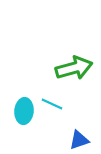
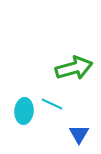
blue triangle: moved 6 px up; rotated 40 degrees counterclockwise
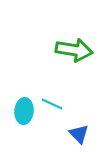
green arrow: moved 18 px up; rotated 24 degrees clockwise
blue triangle: rotated 15 degrees counterclockwise
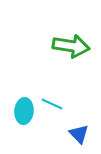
green arrow: moved 3 px left, 4 px up
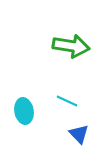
cyan line: moved 15 px right, 3 px up
cyan ellipse: rotated 15 degrees counterclockwise
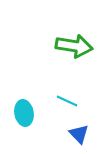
green arrow: moved 3 px right
cyan ellipse: moved 2 px down
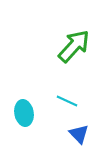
green arrow: rotated 57 degrees counterclockwise
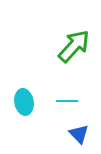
cyan line: rotated 25 degrees counterclockwise
cyan ellipse: moved 11 px up
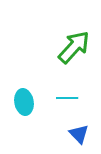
green arrow: moved 1 px down
cyan line: moved 3 px up
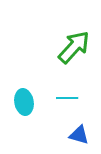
blue triangle: moved 1 px down; rotated 30 degrees counterclockwise
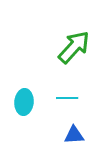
cyan ellipse: rotated 15 degrees clockwise
blue triangle: moved 5 px left; rotated 20 degrees counterclockwise
